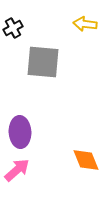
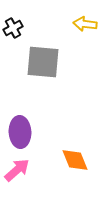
orange diamond: moved 11 px left
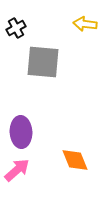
black cross: moved 3 px right
purple ellipse: moved 1 px right
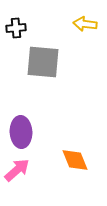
black cross: rotated 24 degrees clockwise
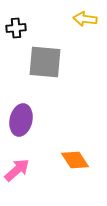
yellow arrow: moved 5 px up
gray square: moved 2 px right
purple ellipse: moved 12 px up; rotated 16 degrees clockwise
orange diamond: rotated 12 degrees counterclockwise
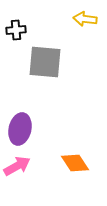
black cross: moved 2 px down
purple ellipse: moved 1 px left, 9 px down
orange diamond: moved 3 px down
pink arrow: moved 4 px up; rotated 12 degrees clockwise
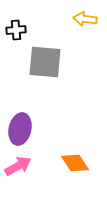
pink arrow: moved 1 px right
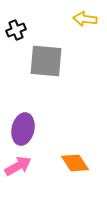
black cross: rotated 18 degrees counterclockwise
gray square: moved 1 px right, 1 px up
purple ellipse: moved 3 px right
